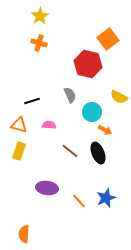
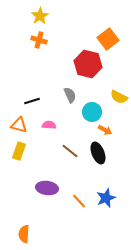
orange cross: moved 3 px up
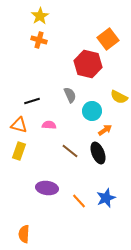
cyan circle: moved 1 px up
orange arrow: rotated 64 degrees counterclockwise
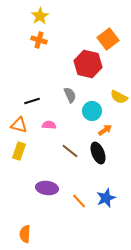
orange semicircle: moved 1 px right
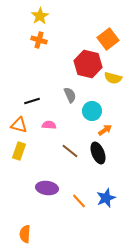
yellow semicircle: moved 6 px left, 19 px up; rotated 12 degrees counterclockwise
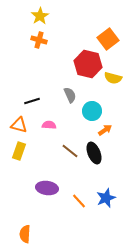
black ellipse: moved 4 px left
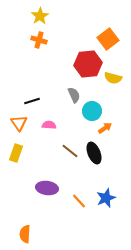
red hexagon: rotated 20 degrees counterclockwise
gray semicircle: moved 4 px right
orange triangle: moved 2 px up; rotated 42 degrees clockwise
orange arrow: moved 2 px up
yellow rectangle: moved 3 px left, 2 px down
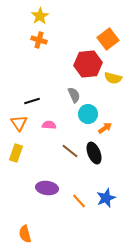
cyan circle: moved 4 px left, 3 px down
orange semicircle: rotated 18 degrees counterclockwise
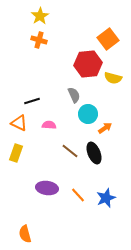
orange triangle: rotated 30 degrees counterclockwise
orange line: moved 1 px left, 6 px up
